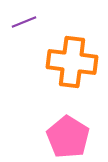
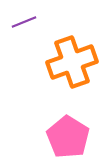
orange cross: rotated 27 degrees counterclockwise
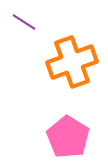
purple line: rotated 55 degrees clockwise
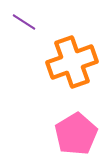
pink pentagon: moved 8 px right, 3 px up; rotated 9 degrees clockwise
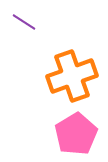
orange cross: moved 14 px down
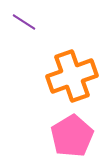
pink pentagon: moved 4 px left, 2 px down
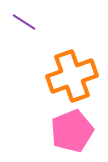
pink pentagon: moved 5 px up; rotated 9 degrees clockwise
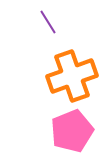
purple line: moved 24 px right; rotated 25 degrees clockwise
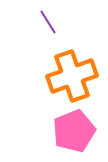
pink pentagon: moved 2 px right
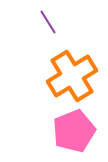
orange cross: rotated 12 degrees counterclockwise
